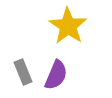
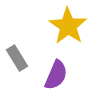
gray rectangle: moved 6 px left, 14 px up; rotated 10 degrees counterclockwise
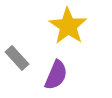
gray rectangle: rotated 10 degrees counterclockwise
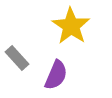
yellow star: moved 3 px right
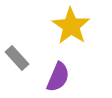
purple semicircle: moved 2 px right, 2 px down
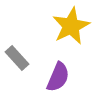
yellow star: rotated 12 degrees clockwise
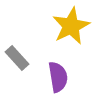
purple semicircle: rotated 32 degrees counterclockwise
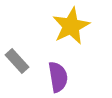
gray rectangle: moved 3 px down
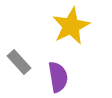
gray rectangle: moved 2 px right, 1 px down
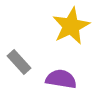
purple semicircle: moved 3 px right, 2 px down; rotated 72 degrees counterclockwise
